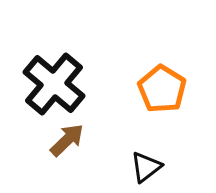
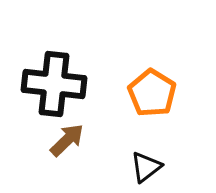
black cross: rotated 34 degrees counterclockwise
orange pentagon: moved 10 px left, 4 px down
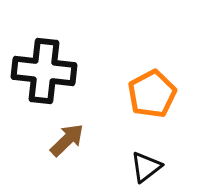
black cross: moved 10 px left, 13 px up
orange pentagon: moved 1 px down; rotated 12 degrees clockwise
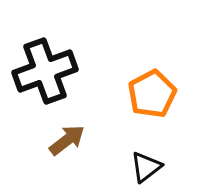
black cross: moved 1 px right; rotated 26 degrees counterclockwise
brown arrow: rotated 6 degrees clockwise
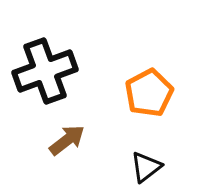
orange pentagon: moved 3 px left, 1 px up
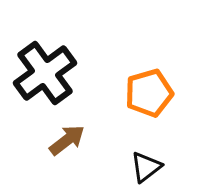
black cross: moved 2 px down; rotated 16 degrees counterclockwise
orange pentagon: rotated 12 degrees clockwise
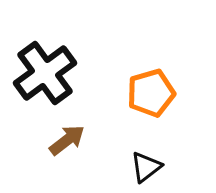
orange pentagon: moved 2 px right
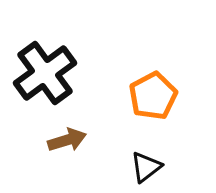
orange pentagon: moved 2 px right, 3 px down; rotated 12 degrees counterclockwise
brown arrow: rotated 21 degrees clockwise
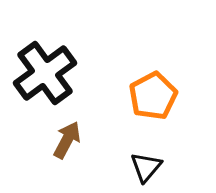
brown arrow: rotated 45 degrees counterclockwise
black triangle: rotated 12 degrees counterclockwise
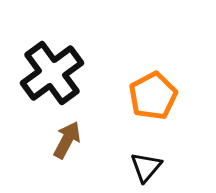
black cross: moved 7 px right
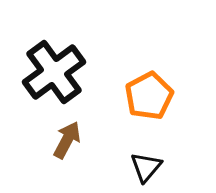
black cross: moved 2 px right, 1 px up
orange pentagon: moved 4 px left
